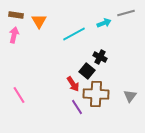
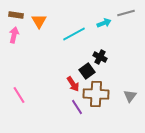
black square: rotated 14 degrees clockwise
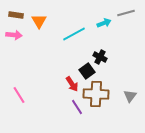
pink arrow: rotated 84 degrees clockwise
red arrow: moved 1 px left
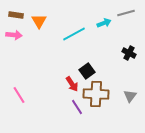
black cross: moved 29 px right, 4 px up
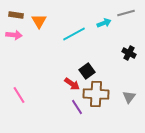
red arrow: rotated 21 degrees counterclockwise
gray triangle: moved 1 px left, 1 px down
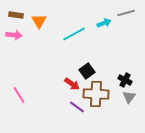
black cross: moved 4 px left, 27 px down
purple line: rotated 21 degrees counterclockwise
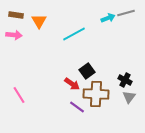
cyan arrow: moved 4 px right, 5 px up
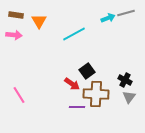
purple line: rotated 35 degrees counterclockwise
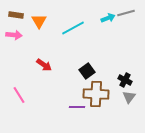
cyan line: moved 1 px left, 6 px up
red arrow: moved 28 px left, 19 px up
